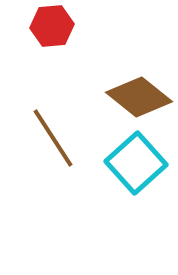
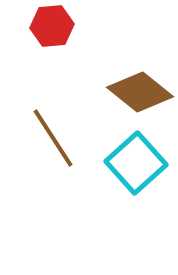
brown diamond: moved 1 px right, 5 px up
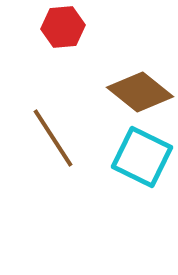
red hexagon: moved 11 px right, 1 px down
cyan square: moved 6 px right, 6 px up; rotated 22 degrees counterclockwise
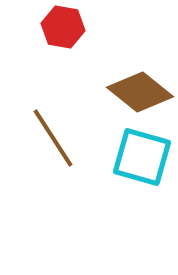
red hexagon: rotated 15 degrees clockwise
cyan square: rotated 10 degrees counterclockwise
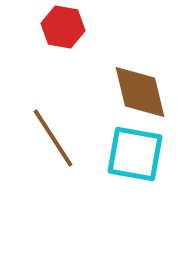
brown diamond: rotated 38 degrees clockwise
cyan square: moved 7 px left, 3 px up; rotated 6 degrees counterclockwise
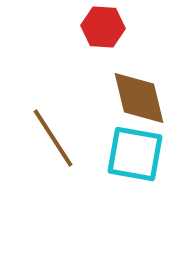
red hexagon: moved 40 px right; rotated 6 degrees counterclockwise
brown diamond: moved 1 px left, 6 px down
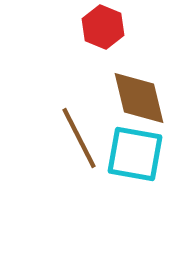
red hexagon: rotated 18 degrees clockwise
brown line: moved 26 px right; rotated 6 degrees clockwise
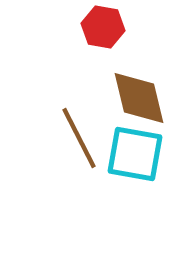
red hexagon: rotated 12 degrees counterclockwise
